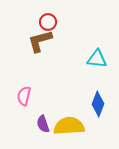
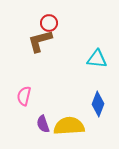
red circle: moved 1 px right, 1 px down
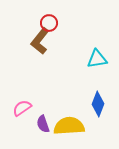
brown L-shape: rotated 36 degrees counterclockwise
cyan triangle: rotated 15 degrees counterclockwise
pink semicircle: moved 2 px left, 12 px down; rotated 42 degrees clockwise
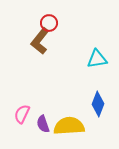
pink semicircle: moved 6 px down; rotated 30 degrees counterclockwise
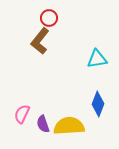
red circle: moved 5 px up
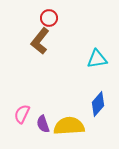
blue diamond: rotated 20 degrees clockwise
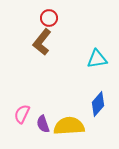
brown L-shape: moved 2 px right, 1 px down
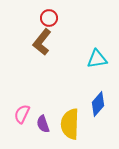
yellow semicircle: moved 1 px right, 2 px up; rotated 84 degrees counterclockwise
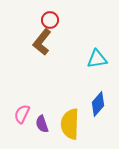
red circle: moved 1 px right, 2 px down
purple semicircle: moved 1 px left
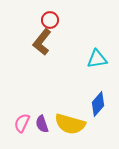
pink semicircle: moved 9 px down
yellow semicircle: rotated 76 degrees counterclockwise
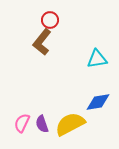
blue diamond: moved 2 px up; rotated 40 degrees clockwise
yellow semicircle: rotated 136 degrees clockwise
